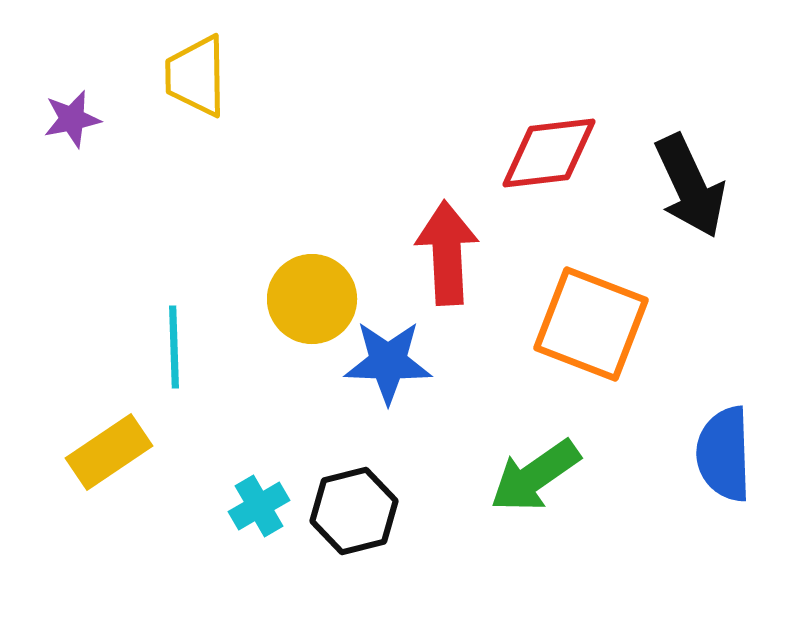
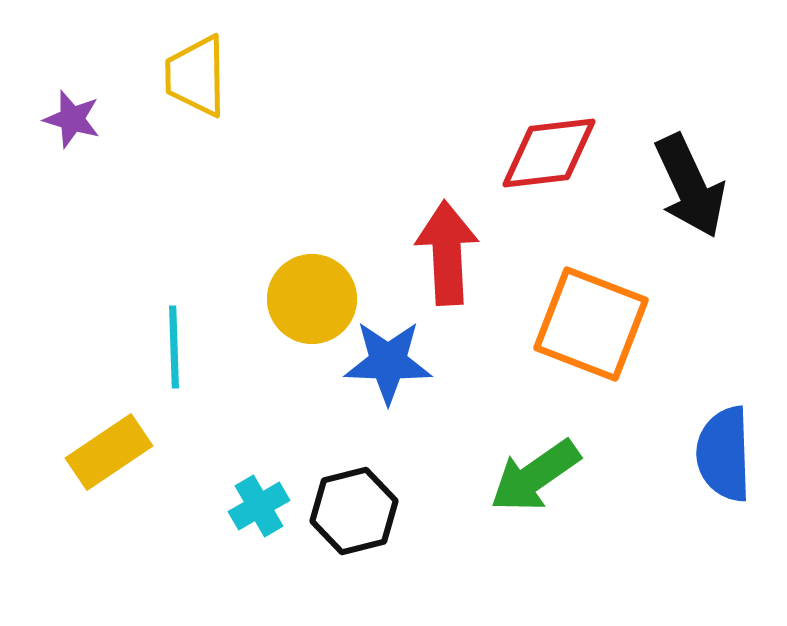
purple star: rotated 28 degrees clockwise
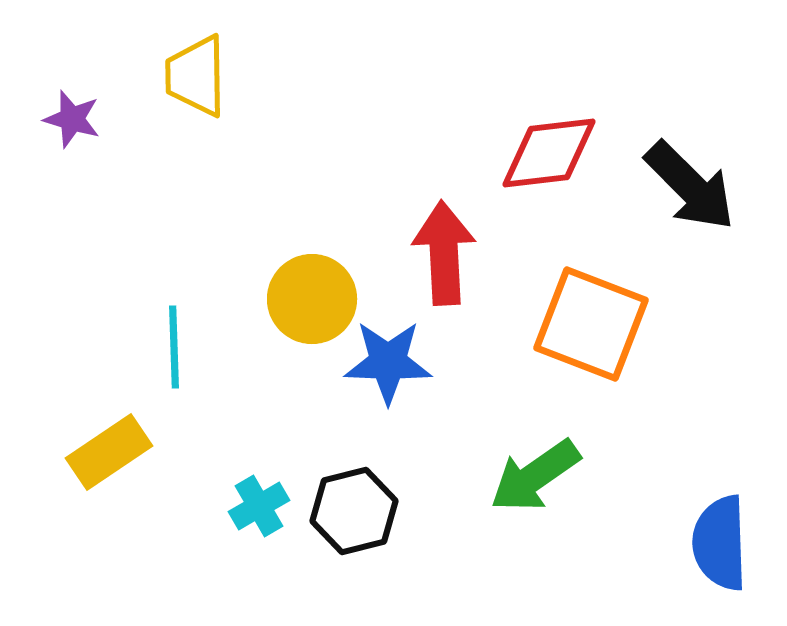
black arrow: rotated 20 degrees counterclockwise
red arrow: moved 3 px left
blue semicircle: moved 4 px left, 89 px down
